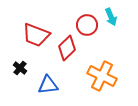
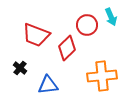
orange cross: rotated 32 degrees counterclockwise
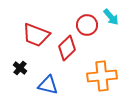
cyan arrow: rotated 18 degrees counterclockwise
blue triangle: rotated 20 degrees clockwise
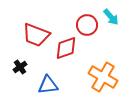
red diamond: moved 1 px left; rotated 25 degrees clockwise
black cross: moved 1 px up; rotated 16 degrees clockwise
orange cross: moved 1 px right, 1 px down; rotated 36 degrees clockwise
blue triangle: rotated 20 degrees counterclockwise
